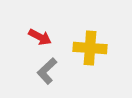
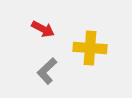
red arrow: moved 3 px right, 8 px up
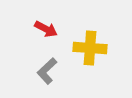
red arrow: moved 3 px right
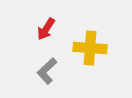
red arrow: rotated 95 degrees clockwise
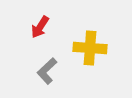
red arrow: moved 6 px left, 2 px up
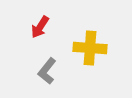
gray L-shape: rotated 8 degrees counterclockwise
